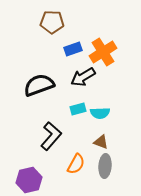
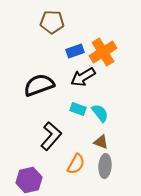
blue rectangle: moved 2 px right, 2 px down
cyan rectangle: rotated 35 degrees clockwise
cyan semicircle: rotated 126 degrees counterclockwise
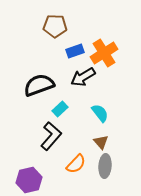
brown pentagon: moved 3 px right, 4 px down
orange cross: moved 1 px right, 1 px down
cyan rectangle: moved 18 px left; rotated 63 degrees counterclockwise
brown triangle: rotated 28 degrees clockwise
orange semicircle: rotated 15 degrees clockwise
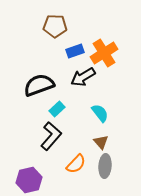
cyan rectangle: moved 3 px left
